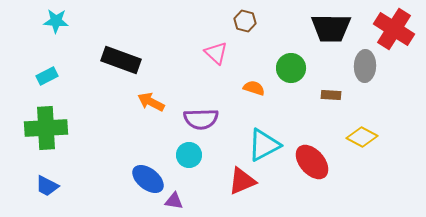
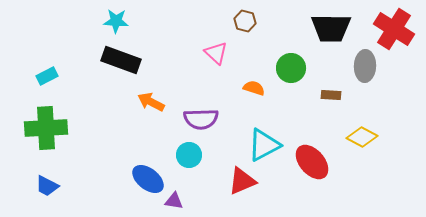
cyan star: moved 60 px right
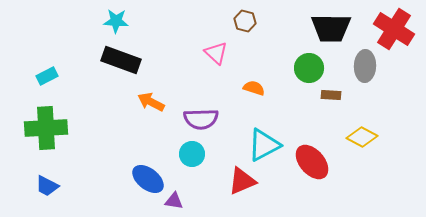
green circle: moved 18 px right
cyan circle: moved 3 px right, 1 px up
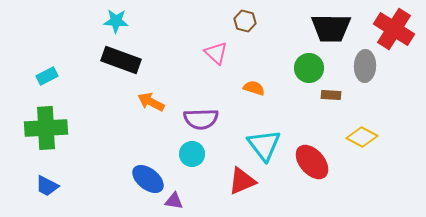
cyan triangle: rotated 39 degrees counterclockwise
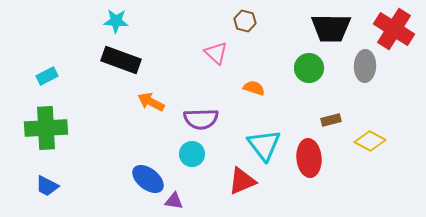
brown rectangle: moved 25 px down; rotated 18 degrees counterclockwise
yellow diamond: moved 8 px right, 4 px down
red ellipse: moved 3 px left, 4 px up; rotated 36 degrees clockwise
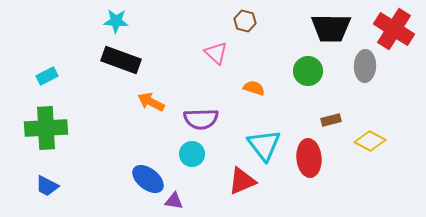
green circle: moved 1 px left, 3 px down
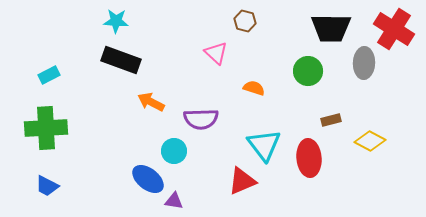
gray ellipse: moved 1 px left, 3 px up
cyan rectangle: moved 2 px right, 1 px up
cyan circle: moved 18 px left, 3 px up
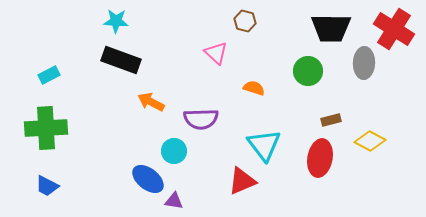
red ellipse: moved 11 px right; rotated 15 degrees clockwise
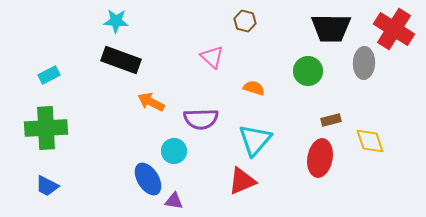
pink triangle: moved 4 px left, 4 px down
yellow diamond: rotated 44 degrees clockwise
cyan triangle: moved 9 px left, 5 px up; rotated 18 degrees clockwise
blue ellipse: rotated 20 degrees clockwise
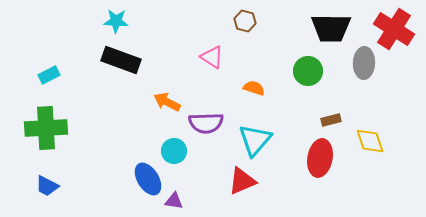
pink triangle: rotated 10 degrees counterclockwise
orange arrow: moved 16 px right
purple semicircle: moved 5 px right, 4 px down
